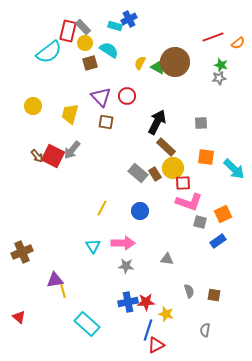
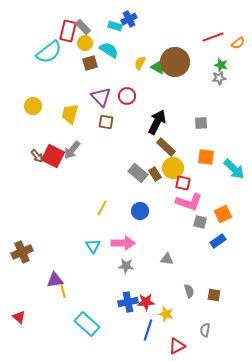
red square at (183, 183): rotated 14 degrees clockwise
red triangle at (156, 345): moved 21 px right, 1 px down
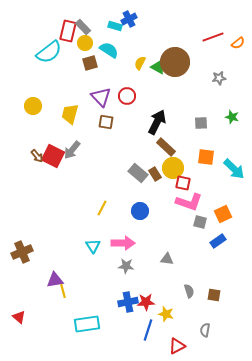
green star at (221, 65): moved 11 px right, 52 px down
cyan rectangle at (87, 324): rotated 50 degrees counterclockwise
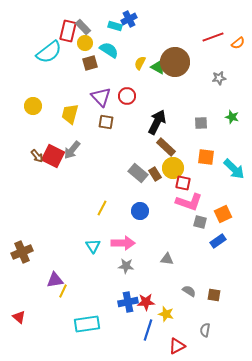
yellow line at (63, 291): rotated 40 degrees clockwise
gray semicircle at (189, 291): rotated 40 degrees counterclockwise
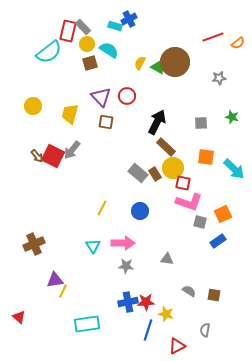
yellow circle at (85, 43): moved 2 px right, 1 px down
brown cross at (22, 252): moved 12 px right, 8 px up
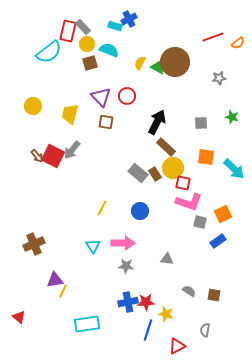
cyan semicircle at (109, 50): rotated 12 degrees counterclockwise
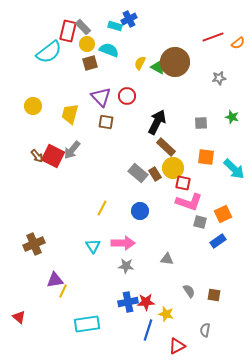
gray semicircle at (189, 291): rotated 24 degrees clockwise
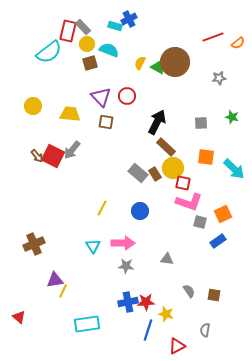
yellow trapezoid at (70, 114): rotated 80 degrees clockwise
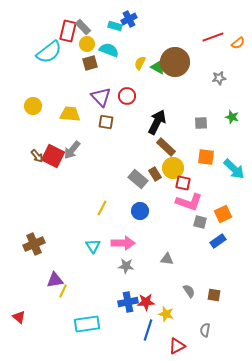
gray rectangle at (138, 173): moved 6 px down
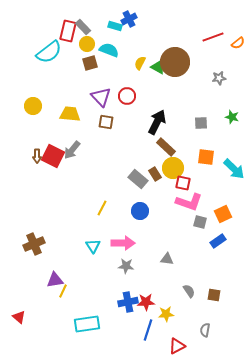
brown arrow at (37, 156): rotated 40 degrees clockwise
yellow star at (166, 314): rotated 21 degrees counterclockwise
